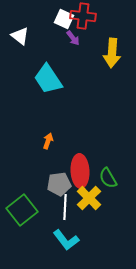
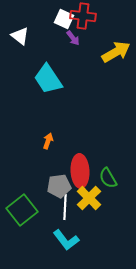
yellow arrow: moved 4 px right, 1 px up; rotated 124 degrees counterclockwise
gray pentagon: moved 2 px down
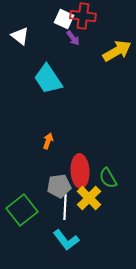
yellow arrow: moved 1 px right, 1 px up
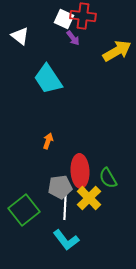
gray pentagon: moved 1 px right, 1 px down
green square: moved 2 px right
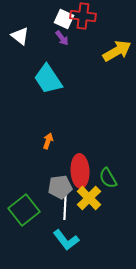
purple arrow: moved 11 px left
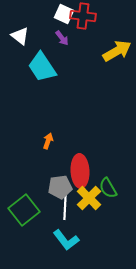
white square: moved 5 px up
cyan trapezoid: moved 6 px left, 12 px up
green semicircle: moved 10 px down
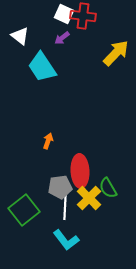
purple arrow: rotated 91 degrees clockwise
yellow arrow: moved 1 px left, 2 px down; rotated 16 degrees counterclockwise
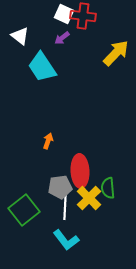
green semicircle: rotated 25 degrees clockwise
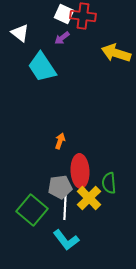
white triangle: moved 3 px up
yellow arrow: rotated 116 degrees counterclockwise
orange arrow: moved 12 px right
green semicircle: moved 1 px right, 5 px up
green square: moved 8 px right; rotated 12 degrees counterclockwise
